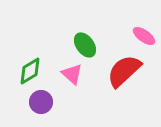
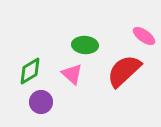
green ellipse: rotated 50 degrees counterclockwise
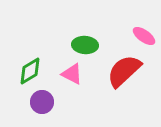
pink triangle: rotated 15 degrees counterclockwise
purple circle: moved 1 px right
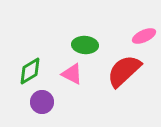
pink ellipse: rotated 60 degrees counterclockwise
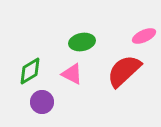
green ellipse: moved 3 px left, 3 px up; rotated 15 degrees counterclockwise
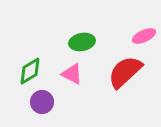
red semicircle: moved 1 px right, 1 px down
